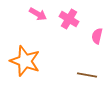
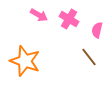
pink arrow: moved 1 px right, 1 px down
pink semicircle: moved 6 px up
brown line: moved 2 px right, 18 px up; rotated 42 degrees clockwise
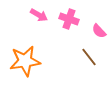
pink cross: rotated 12 degrees counterclockwise
pink semicircle: moved 2 px right, 1 px down; rotated 56 degrees counterclockwise
orange star: rotated 28 degrees counterclockwise
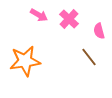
pink cross: rotated 24 degrees clockwise
pink semicircle: rotated 28 degrees clockwise
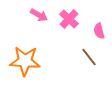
orange star: rotated 12 degrees clockwise
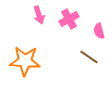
pink arrow: rotated 42 degrees clockwise
pink cross: rotated 18 degrees clockwise
brown line: rotated 18 degrees counterclockwise
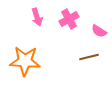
pink arrow: moved 2 px left, 2 px down
pink semicircle: rotated 42 degrees counterclockwise
brown line: rotated 48 degrees counterclockwise
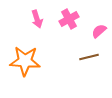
pink arrow: moved 2 px down
pink semicircle: rotated 105 degrees clockwise
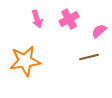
orange star: rotated 12 degrees counterclockwise
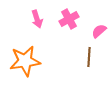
brown line: rotated 72 degrees counterclockwise
